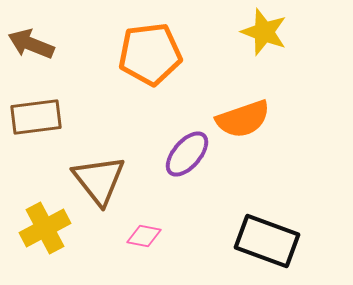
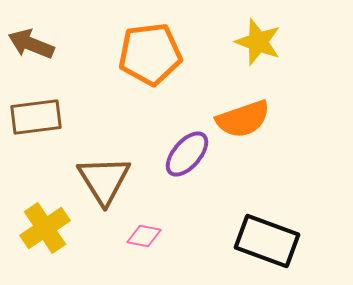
yellow star: moved 6 px left, 10 px down
brown triangle: moved 5 px right; rotated 6 degrees clockwise
yellow cross: rotated 6 degrees counterclockwise
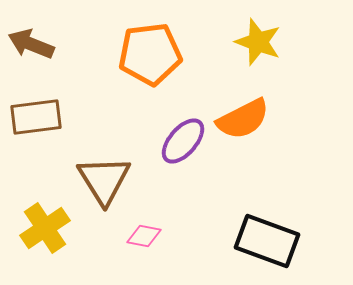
orange semicircle: rotated 8 degrees counterclockwise
purple ellipse: moved 4 px left, 13 px up
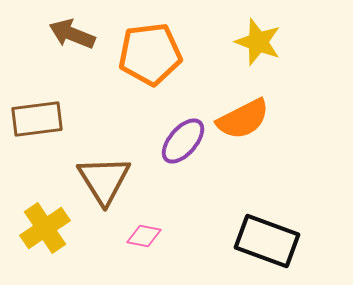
brown arrow: moved 41 px right, 10 px up
brown rectangle: moved 1 px right, 2 px down
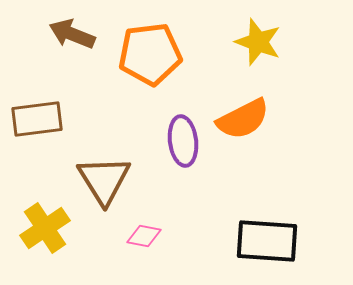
purple ellipse: rotated 48 degrees counterclockwise
black rectangle: rotated 16 degrees counterclockwise
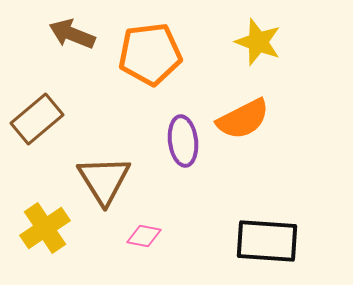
brown rectangle: rotated 33 degrees counterclockwise
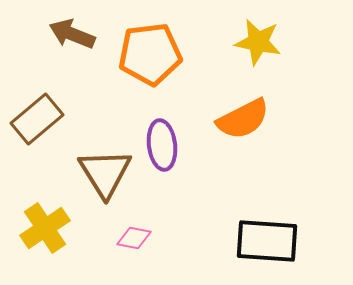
yellow star: rotated 9 degrees counterclockwise
purple ellipse: moved 21 px left, 4 px down
brown triangle: moved 1 px right, 7 px up
pink diamond: moved 10 px left, 2 px down
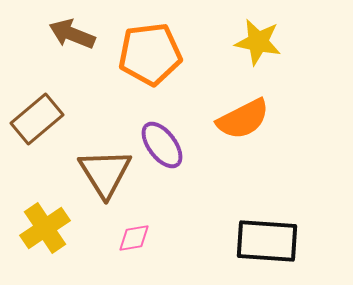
purple ellipse: rotated 30 degrees counterclockwise
pink diamond: rotated 20 degrees counterclockwise
